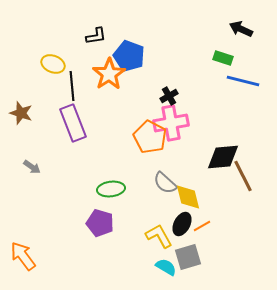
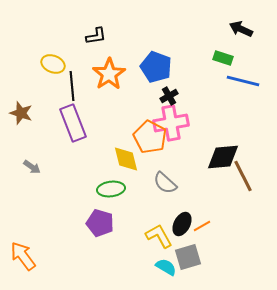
blue pentagon: moved 27 px right, 11 px down
yellow diamond: moved 62 px left, 38 px up
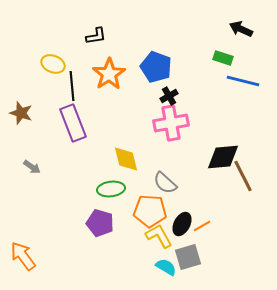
orange pentagon: moved 74 px down; rotated 24 degrees counterclockwise
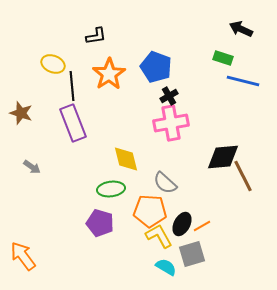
gray square: moved 4 px right, 3 px up
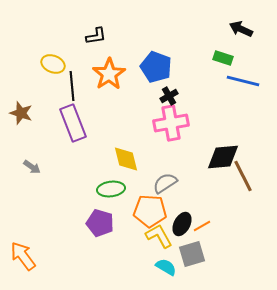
gray semicircle: rotated 105 degrees clockwise
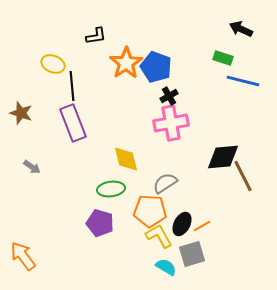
orange star: moved 17 px right, 11 px up
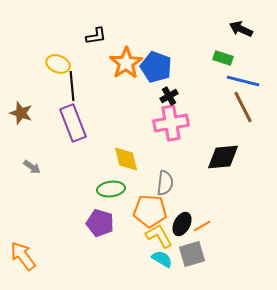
yellow ellipse: moved 5 px right
brown line: moved 69 px up
gray semicircle: rotated 130 degrees clockwise
cyan semicircle: moved 4 px left, 8 px up
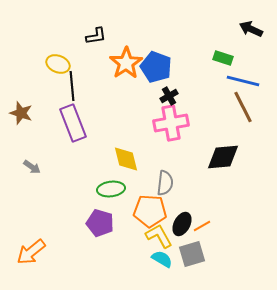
black arrow: moved 10 px right
orange arrow: moved 8 px right, 4 px up; rotated 92 degrees counterclockwise
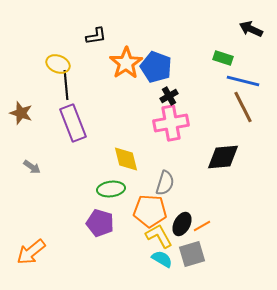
black line: moved 6 px left, 1 px up
gray semicircle: rotated 10 degrees clockwise
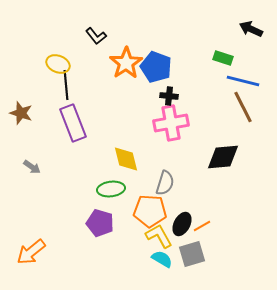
black L-shape: rotated 60 degrees clockwise
black cross: rotated 36 degrees clockwise
